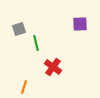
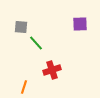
gray square: moved 2 px right, 2 px up; rotated 24 degrees clockwise
green line: rotated 28 degrees counterclockwise
red cross: moved 1 px left, 3 px down; rotated 36 degrees clockwise
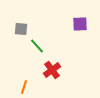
gray square: moved 2 px down
green line: moved 1 px right, 3 px down
red cross: rotated 18 degrees counterclockwise
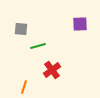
green line: moved 1 px right; rotated 63 degrees counterclockwise
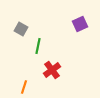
purple square: rotated 21 degrees counterclockwise
gray square: rotated 24 degrees clockwise
green line: rotated 63 degrees counterclockwise
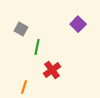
purple square: moved 2 px left; rotated 21 degrees counterclockwise
green line: moved 1 px left, 1 px down
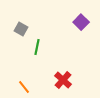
purple square: moved 3 px right, 2 px up
red cross: moved 11 px right, 10 px down; rotated 12 degrees counterclockwise
orange line: rotated 56 degrees counterclockwise
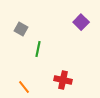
green line: moved 1 px right, 2 px down
red cross: rotated 30 degrees counterclockwise
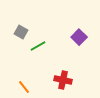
purple square: moved 2 px left, 15 px down
gray square: moved 3 px down
green line: moved 3 px up; rotated 49 degrees clockwise
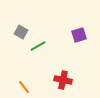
purple square: moved 2 px up; rotated 28 degrees clockwise
